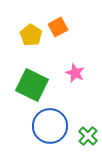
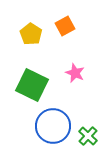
orange square: moved 7 px right, 1 px up
yellow pentagon: moved 1 px up
blue circle: moved 3 px right
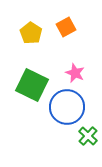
orange square: moved 1 px right, 1 px down
yellow pentagon: moved 1 px up
blue circle: moved 14 px right, 19 px up
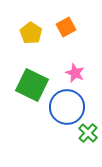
green cross: moved 3 px up
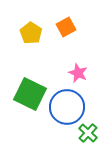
pink star: moved 3 px right
green square: moved 2 px left, 9 px down
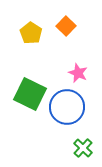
orange square: moved 1 px up; rotated 18 degrees counterclockwise
green cross: moved 5 px left, 15 px down
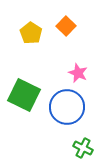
green square: moved 6 px left, 1 px down
green cross: rotated 18 degrees counterclockwise
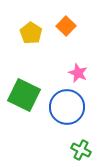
green cross: moved 2 px left, 2 px down
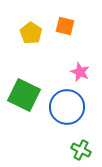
orange square: moved 1 px left; rotated 30 degrees counterclockwise
pink star: moved 2 px right, 1 px up
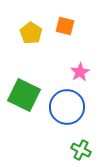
pink star: rotated 18 degrees clockwise
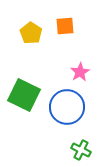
orange square: rotated 18 degrees counterclockwise
